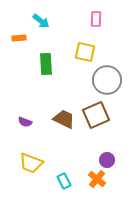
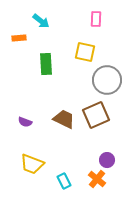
yellow trapezoid: moved 1 px right, 1 px down
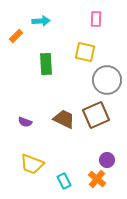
cyan arrow: rotated 42 degrees counterclockwise
orange rectangle: moved 3 px left, 2 px up; rotated 40 degrees counterclockwise
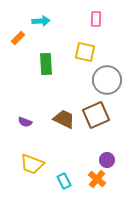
orange rectangle: moved 2 px right, 2 px down
